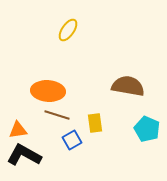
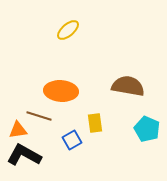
yellow ellipse: rotated 15 degrees clockwise
orange ellipse: moved 13 px right
brown line: moved 18 px left, 1 px down
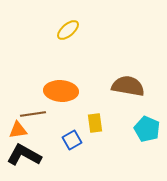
brown line: moved 6 px left, 2 px up; rotated 25 degrees counterclockwise
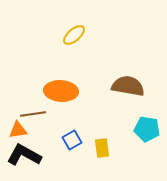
yellow ellipse: moved 6 px right, 5 px down
yellow rectangle: moved 7 px right, 25 px down
cyan pentagon: rotated 15 degrees counterclockwise
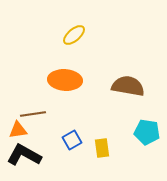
orange ellipse: moved 4 px right, 11 px up
cyan pentagon: moved 3 px down
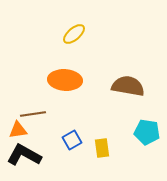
yellow ellipse: moved 1 px up
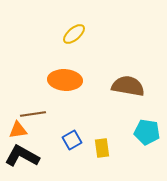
black L-shape: moved 2 px left, 1 px down
